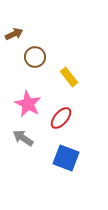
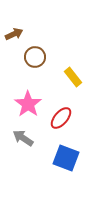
yellow rectangle: moved 4 px right
pink star: rotated 8 degrees clockwise
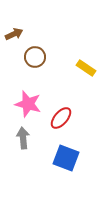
yellow rectangle: moved 13 px right, 9 px up; rotated 18 degrees counterclockwise
pink star: rotated 20 degrees counterclockwise
gray arrow: rotated 50 degrees clockwise
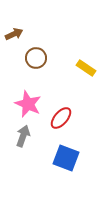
brown circle: moved 1 px right, 1 px down
pink star: rotated 8 degrees clockwise
gray arrow: moved 2 px up; rotated 25 degrees clockwise
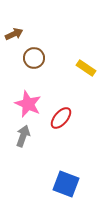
brown circle: moved 2 px left
blue square: moved 26 px down
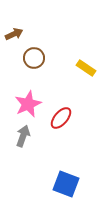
pink star: rotated 24 degrees clockwise
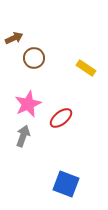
brown arrow: moved 4 px down
red ellipse: rotated 10 degrees clockwise
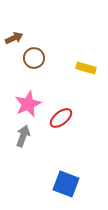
yellow rectangle: rotated 18 degrees counterclockwise
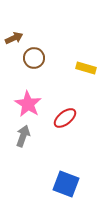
pink star: rotated 16 degrees counterclockwise
red ellipse: moved 4 px right
